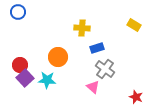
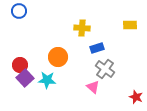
blue circle: moved 1 px right, 1 px up
yellow rectangle: moved 4 px left; rotated 32 degrees counterclockwise
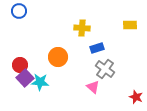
cyan star: moved 7 px left, 2 px down
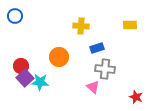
blue circle: moved 4 px left, 5 px down
yellow cross: moved 1 px left, 2 px up
orange circle: moved 1 px right
red circle: moved 1 px right, 1 px down
gray cross: rotated 30 degrees counterclockwise
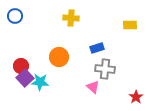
yellow cross: moved 10 px left, 8 px up
red star: rotated 16 degrees clockwise
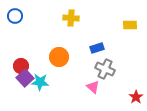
gray cross: rotated 18 degrees clockwise
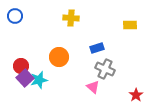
cyan star: moved 1 px left, 2 px up; rotated 18 degrees counterclockwise
red star: moved 2 px up
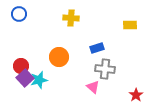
blue circle: moved 4 px right, 2 px up
gray cross: rotated 18 degrees counterclockwise
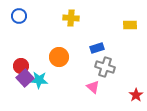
blue circle: moved 2 px down
gray cross: moved 2 px up; rotated 12 degrees clockwise
cyan star: rotated 18 degrees clockwise
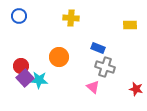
blue rectangle: moved 1 px right; rotated 40 degrees clockwise
red star: moved 6 px up; rotated 24 degrees counterclockwise
